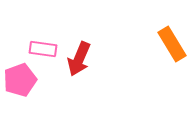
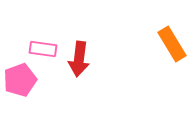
red arrow: rotated 16 degrees counterclockwise
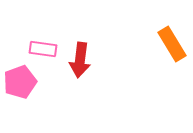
red arrow: moved 1 px right, 1 px down
pink pentagon: moved 2 px down
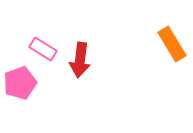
pink rectangle: rotated 24 degrees clockwise
pink pentagon: moved 1 px down
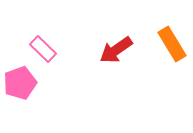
pink rectangle: rotated 12 degrees clockwise
red arrow: moved 36 px right, 10 px up; rotated 48 degrees clockwise
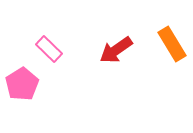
pink rectangle: moved 6 px right
pink pentagon: moved 2 px right, 1 px down; rotated 12 degrees counterclockwise
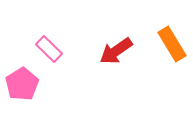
red arrow: moved 1 px down
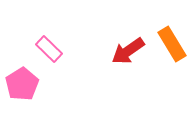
red arrow: moved 12 px right
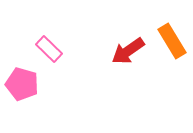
orange rectangle: moved 3 px up
pink pentagon: rotated 24 degrees counterclockwise
